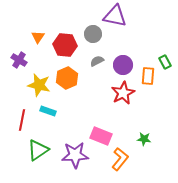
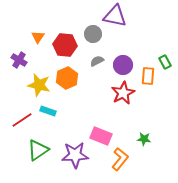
red line: rotated 45 degrees clockwise
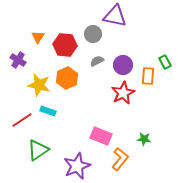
purple cross: moved 1 px left
purple star: moved 2 px right, 11 px down; rotated 20 degrees counterclockwise
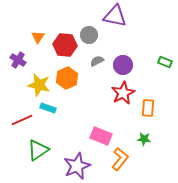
gray circle: moved 4 px left, 1 px down
green rectangle: rotated 40 degrees counterclockwise
orange rectangle: moved 32 px down
cyan rectangle: moved 3 px up
red line: rotated 10 degrees clockwise
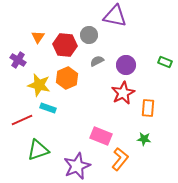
purple circle: moved 3 px right
green triangle: rotated 15 degrees clockwise
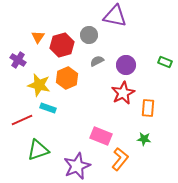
red hexagon: moved 3 px left; rotated 20 degrees counterclockwise
